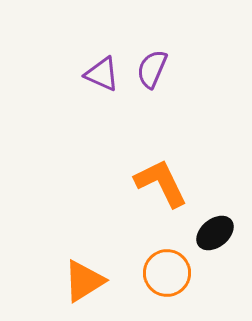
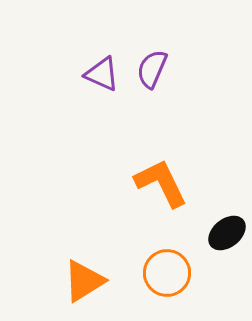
black ellipse: moved 12 px right
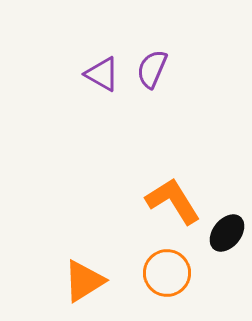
purple triangle: rotated 6 degrees clockwise
orange L-shape: moved 12 px right, 18 px down; rotated 6 degrees counterclockwise
black ellipse: rotated 12 degrees counterclockwise
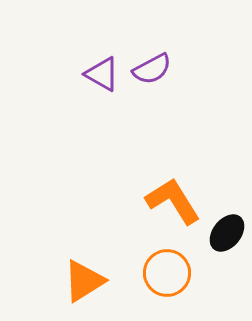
purple semicircle: rotated 141 degrees counterclockwise
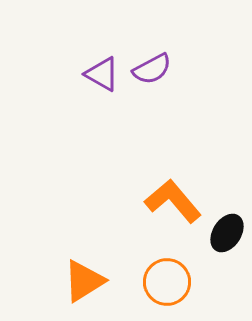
orange L-shape: rotated 8 degrees counterclockwise
black ellipse: rotated 6 degrees counterclockwise
orange circle: moved 9 px down
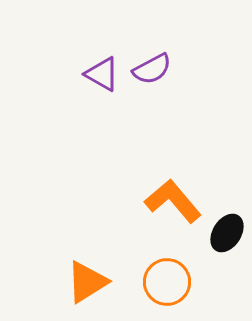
orange triangle: moved 3 px right, 1 px down
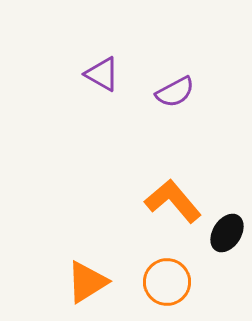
purple semicircle: moved 23 px right, 23 px down
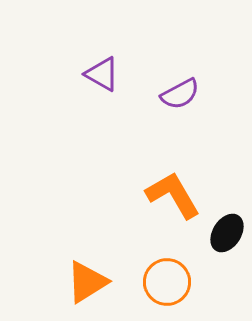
purple semicircle: moved 5 px right, 2 px down
orange L-shape: moved 6 px up; rotated 10 degrees clockwise
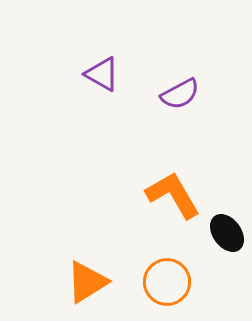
black ellipse: rotated 69 degrees counterclockwise
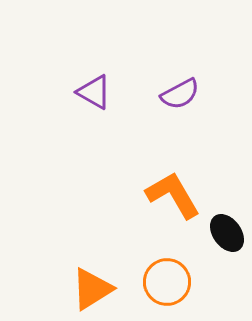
purple triangle: moved 8 px left, 18 px down
orange triangle: moved 5 px right, 7 px down
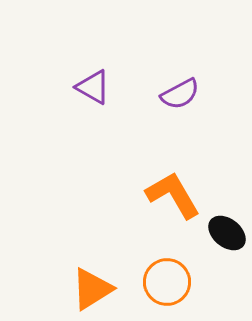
purple triangle: moved 1 px left, 5 px up
black ellipse: rotated 15 degrees counterclockwise
